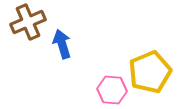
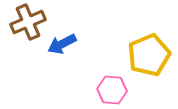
blue arrow: rotated 100 degrees counterclockwise
yellow pentagon: moved 1 px left, 17 px up
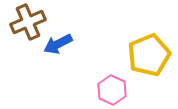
blue arrow: moved 4 px left
pink hexagon: rotated 20 degrees clockwise
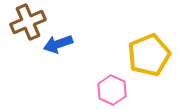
blue arrow: rotated 8 degrees clockwise
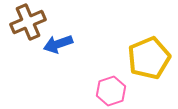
yellow pentagon: moved 3 px down
pink hexagon: moved 1 px left, 1 px down; rotated 16 degrees clockwise
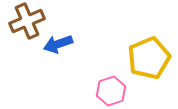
brown cross: moved 1 px left, 1 px up
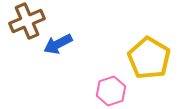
blue arrow: rotated 8 degrees counterclockwise
yellow pentagon: rotated 18 degrees counterclockwise
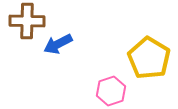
brown cross: rotated 24 degrees clockwise
